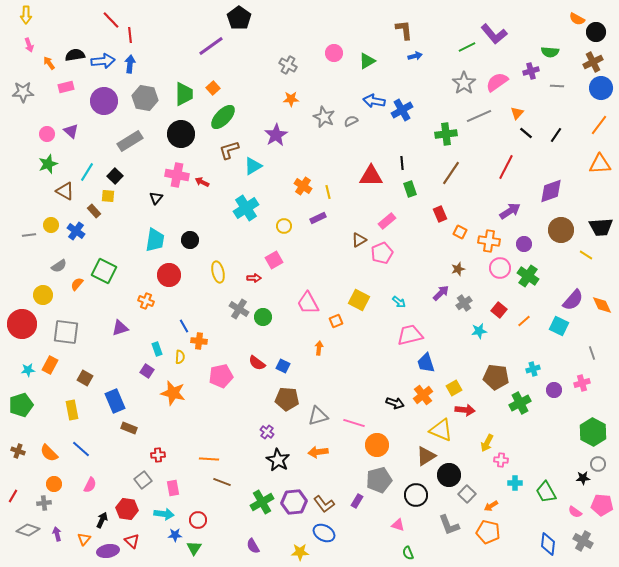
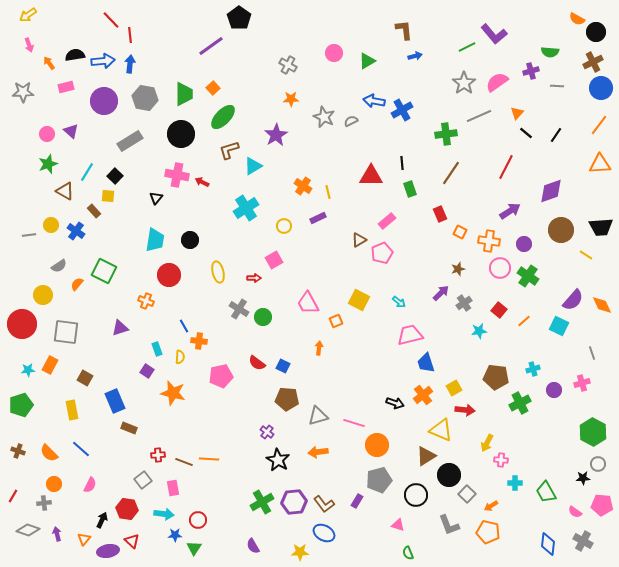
yellow arrow at (26, 15): moved 2 px right; rotated 54 degrees clockwise
brown line at (222, 482): moved 38 px left, 20 px up
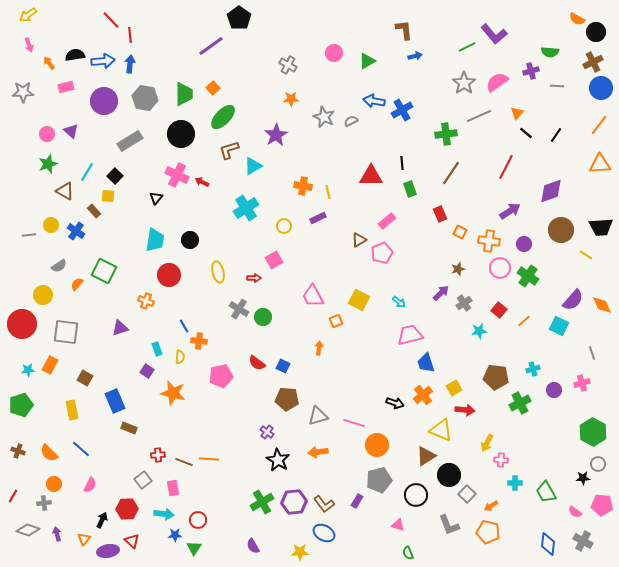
pink cross at (177, 175): rotated 15 degrees clockwise
orange cross at (303, 186): rotated 24 degrees counterclockwise
pink trapezoid at (308, 303): moved 5 px right, 7 px up
red hexagon at (127, 509): rotated 10 degrees counterclockwise
